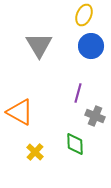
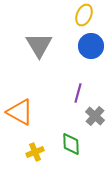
gray cross: rotated 18 degrees clockwise
green diamond: moved 4 px left
yellow cross: rotated 24 degrees clockwise
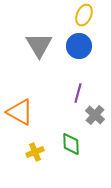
blue circle: moved 12 px left
gray cross: moved 1 px up
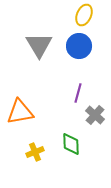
orange triangle: rotated 40 degrees counterclockwise
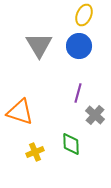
orange triangle: rotated 28 degrees clockwise
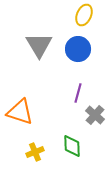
blue circle: moved 1 px left, 3 px down
green diamond: moved 1 px right, 2 px down
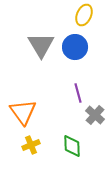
gray triangle: moved 2 px right
blue circle: moved 3 px left, 2 px up
purple line: rotated 30 degrees counterclockwise
orange triangle: moved 3 px right; rotated 36 degrees clockwise
yellow cross: moved 4 px left, 7 px up
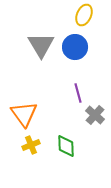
orange triangle: moved 1 px right, 2 px down
green diamond: moved 6 px left
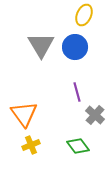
purple line: moved 1 px left, 1 px up
green diamond: moved 12 px right; rotated 35 degrees counterclockwise
